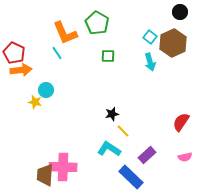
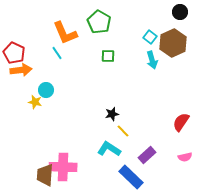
green pentagon: moved 2 px right, 1 px up
cyan arrow: moved 2 px right, 2 px up
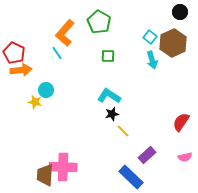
orange L-shape: rotated 64 degrees clockwise
cyan L-shape: moved 53 px up
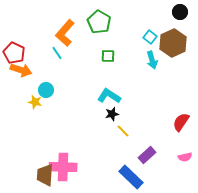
orange arrow: rotated 25 degrees clockwise
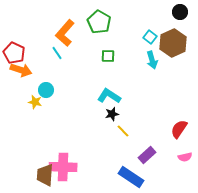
red semicircle: moved 2 px left, 7 px down
blue rectangle: rotated 10 degrees counterclockwise
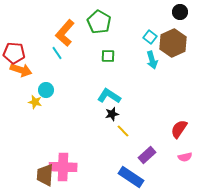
red pentagon: rotated 20 degrees counterclockwise
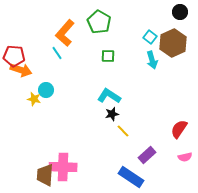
red pentagon: moved 3 px down
yellow star: moved 1 px left, 3 px up
